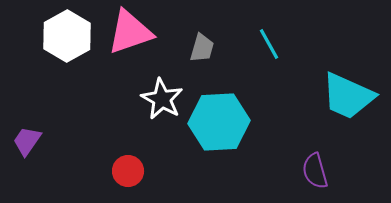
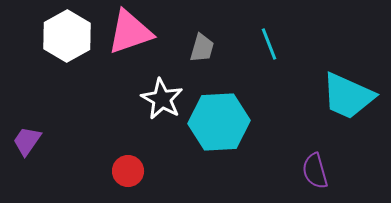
cyan line: rotated 8 degrees clockwise
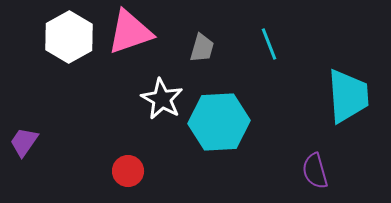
white hexagon: moved 2 px right, 1 px down
cyan trapezoid: rotated 118 degrees counterclockwise
purple trapezoid: moved 3 px left, 1 px down
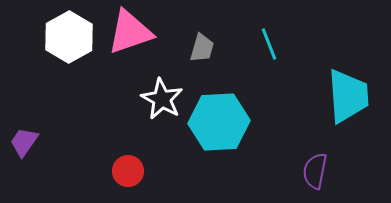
purple semicircle: rotated 27 degrees clockwise
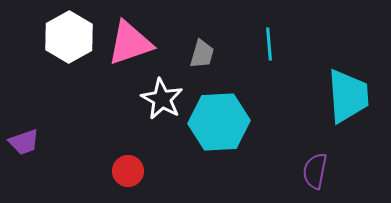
pink triangle: moved 11 px down
cyan line: rotated 16 degrees clockwise
gray trapezoid: moved 6 px down
purple trapezoid: rotated 144 degrees counterclockwise
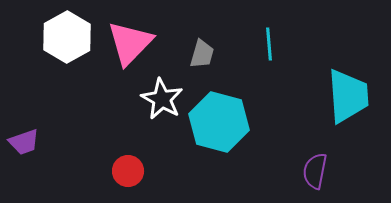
white hexagon: moved 2 px left
pink triangle: rotated 27 degrees counterclockwise
cyan hexagon: rotated 18 degrees clockwise
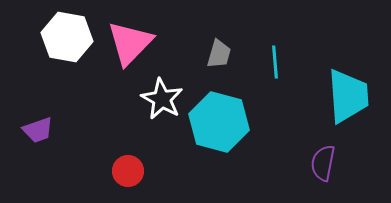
white hexagon: rotated 21 degrees counterclockwise
cyan line: moved 6 px right, 18 px down
gray trapezoid: moved 17 px right
purple trapezoid: moved 14 px right, 12 px up
purple semicircle: moved 8 px right, 8 px up
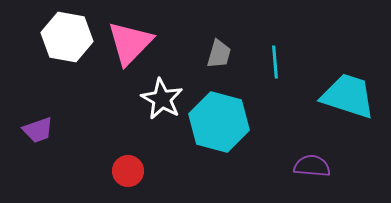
cyan trapezoid: rotated 68 degrees counterclockwise
purple semicircle: moved 11 px left, 3 px down; rotated 84 degrees clockwise
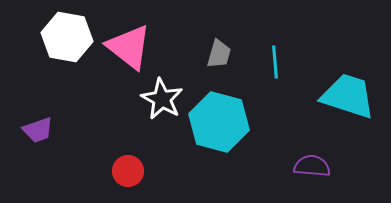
pink triangle: moved 1 px left, 4 px down; rotated 36 degrees counterclockwise
